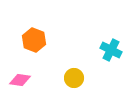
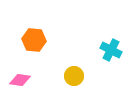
orange hexagon: rotated 15 degrees counterclockwise
yellow circle: moved 2 px up
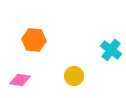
cyan cross: rotated 10 degrees clockwise
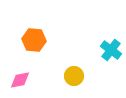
pink diamond: rotated 20 degrees counterclockwise
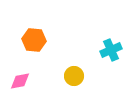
cyan cross: rotated 30 degrees clockwise
pink diamond: moved 1 px down
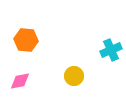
orange hexagon: moved 8 px left
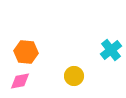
orange hexagon: moved 12 px down
cyan cross: rotated 15 degrees counterclockwise
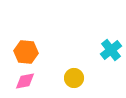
yellow circle: moved 2 px down
pink diamond: moved 5 px right
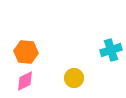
cyan cross: rotated 20 degrees clockwise
pink diamond: rotated 15 degrees counterclockwise
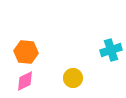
yellow circle: moved 1 px left
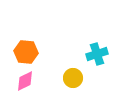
cyan cross: moved 14 px left, 4 px down
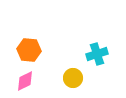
orange hexagon: moved 3 px right, 2 px up
